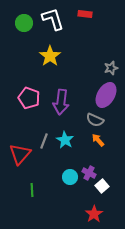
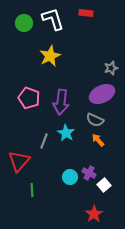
red rectangle: moved 1 px right, 1 px up
yellow star: rotated 10 degrees clockwise
purple ellipse: moved 4 px left, 1 px up; rotated 35 degrees clockwise
cyan star: moved 1 px right, 7 px up
red triangle: moved 1 px left, 7 px down
white square: moved 2 px right, 1 px up
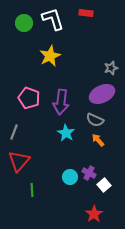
gray line: moved 30 px left, 9 px up
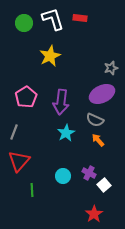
red rectangle: moved 6 px left, 5 px down
pink pentagon: moved 3 px left, 1 px up; rotated 20 degrees clockwise
cyan star: rotated 12 degrees clockwise
cyan circle: moved 7 px left, 1 px up
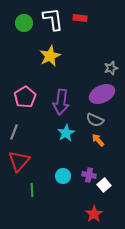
white L-shape: rotated 10 degrees clockwise
pink pentagon: moved 1 px left
purple cross: moved 2 px down; rotated 16 degrees counterclockwise
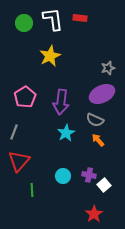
gray star: moved 3 px left
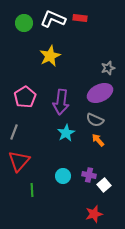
white L-shape: rotated 60 degrees counterclockwise
purple ellipse: moved 2 px left, 1 px up
red star: rotated 18 degrees clockwise
